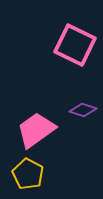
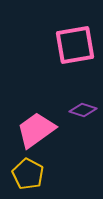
pink square: rotated 36 degrees counterclockwise
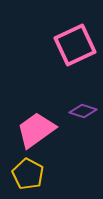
pink square: rotated 15 degrees counterclockwise
purple diamond: moved 1 px down
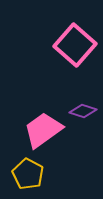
pink square: rotated 24 degrees counterclockwise
pink trapezoid: moved 7 px right
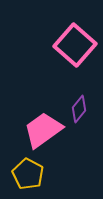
purple diamond: moved 4 px left, 2 px up; rotated 68 degrees counterclockwise
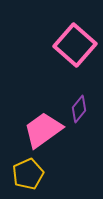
yellow pentagon: rotated 20 degrees clockwise
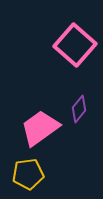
pink trapezoid: moved 3 px left, 2 px up
yellow pentagon: rotated 16 degrees clockwise
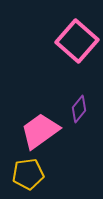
pink square: moved 2 px right, 4 px up
pink trapezoid: moved 3 px down
